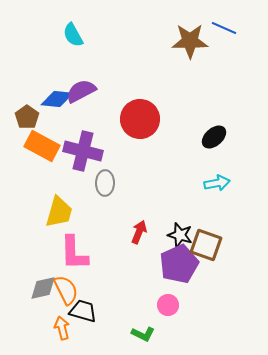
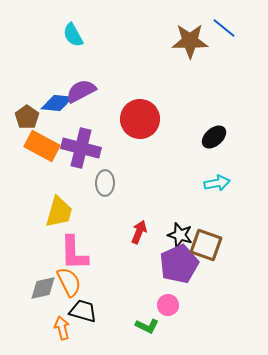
blue line: rotated 15 degrees clockwise
blue diamond: moved 4 px down
purple cross: moved 2 px left, 3 px up
orange semicircle: moved 3 px right, 8 px up
green L-shape: moved 4 px right, 8 px up
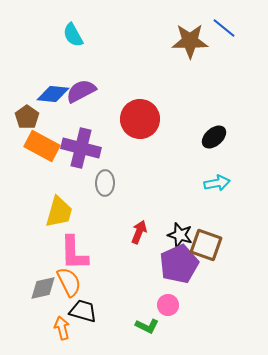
blue diamond: moved 4 px left, 9 px up
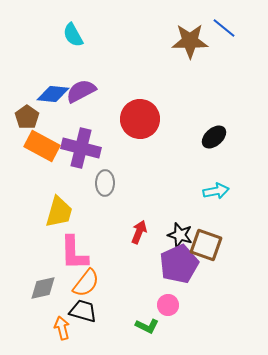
cyan arrow: moved 1 px left, 8 px down
orange semicircle: moved 17 px right, 1 px down; rotated 64 degrees clockwise
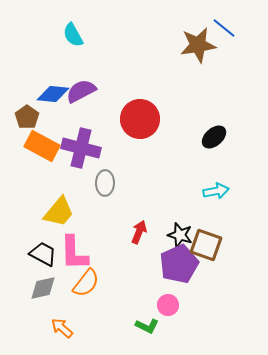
brown star: moved 8 px right, 4 px down; rotated 9 degrees counterclockwise
yellow trapezoid: rotated 24 degrees clockwise
black trapezoid: moved 40 px left, 57 px up; rotated 12 degrees clockwise
orange arrow: rotated 35 degrees counterclockwise
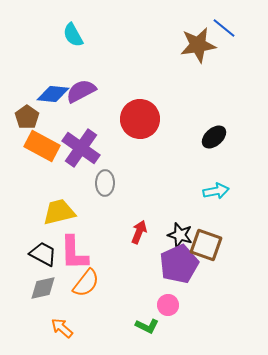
purple cross: rotated 21 degrees clockwise
yellow trapezoid: rotated 144 degrees counterclockwise
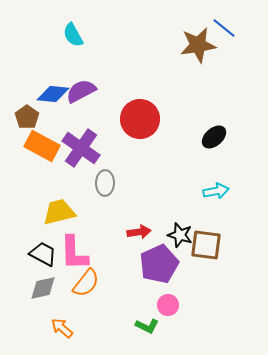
red arrow: rotated 60 degrees clockwise
brown square: rotated 12 degrees counterclockwise
purple pentagon: moved 20 px left
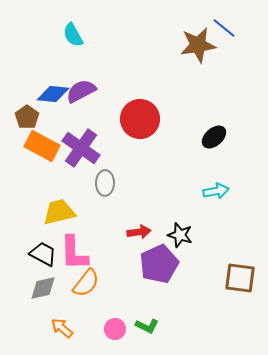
brown square: moved 34 px right, 33 px down
pink circle: moved 53 px left, 24 px down
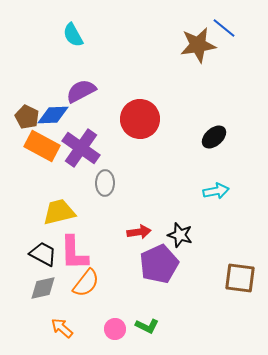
blue diamond: moved 21 px down; rotated 8 degrees counterclockwise
brown pentagon: rotated 10 degrees counterclockwise
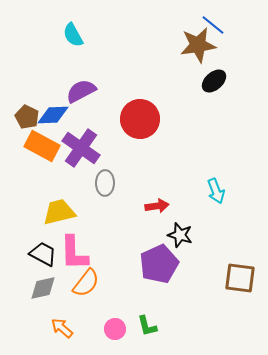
blue line: moved 11 px left, 3 px up
black ellipse: moved 56 px up
cyan arrow: rotated 80 degrees clockwise
red arrow: moved 18 px right, 26 px up
green L-shape: rotated 50 degrees clockwise
